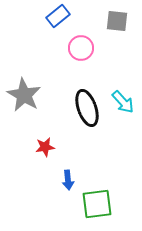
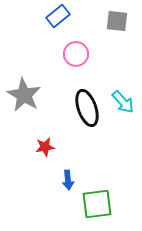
pink circle: moved 5 px left, 6 px down
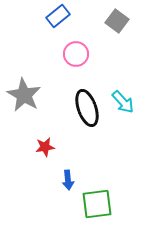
gray square: rotated 30 degrees clockwise
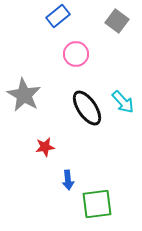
black ellipse: rotated 15 degrees counterclockwise
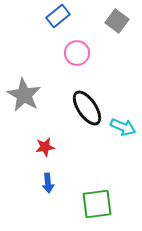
pink circle: moved 1 px right, 1 px up
cyan arrow: moved 25 px down; rotated 25 degrees counterclockwise
blue arrow: moved 20 px left, 3 px down
